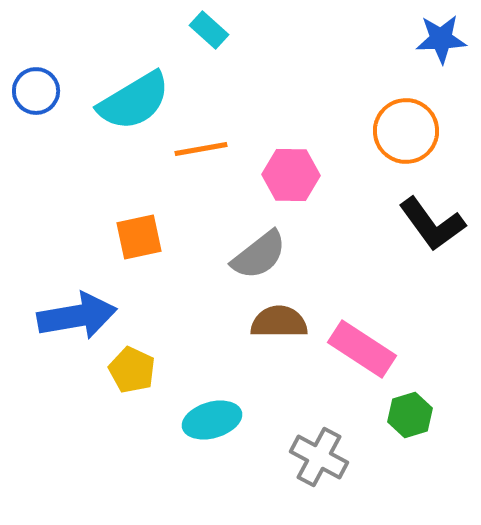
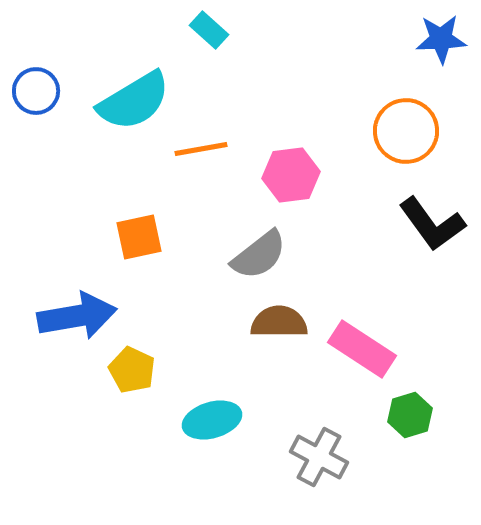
pink hexagon: rotated 8 degrees counterclockwise
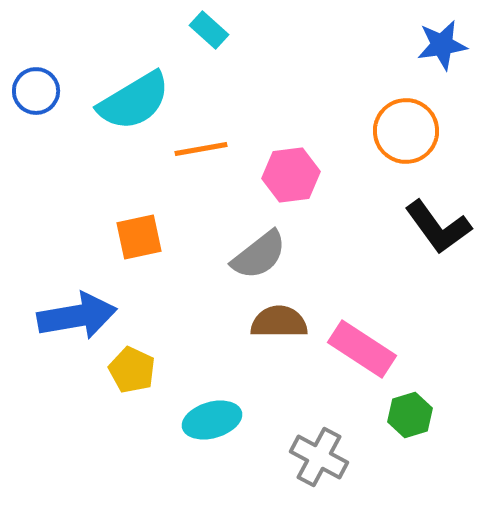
blue star: moved 1 px right, 6 px down; rotated 6 degrees counterclockwise
black L-shape: moved 6 px right, 3 px down
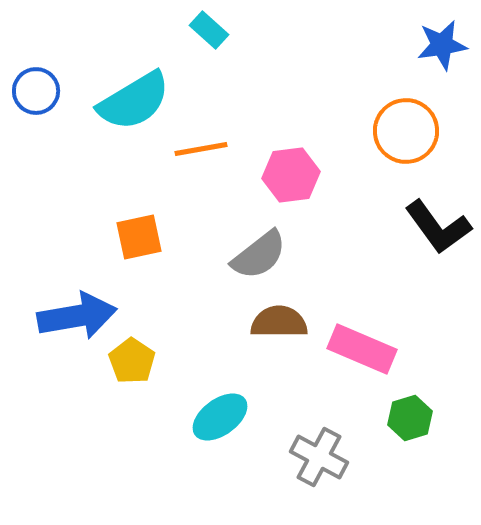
pink rectangle: rotated 10 degrees counterclockwise
yellow pentagon: moved 9 px up; rotated 9 degrees clockwise
green hexagon: moved 3 px down
cyan ellipse: moved 8 px right, 3 px up; rotated 20 degrees counterclockwise
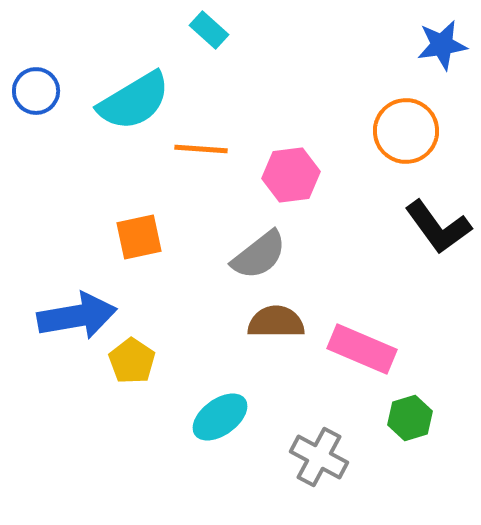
orange line: rotated 14 degrees clockwise
brown semicircle: moved 3 px left
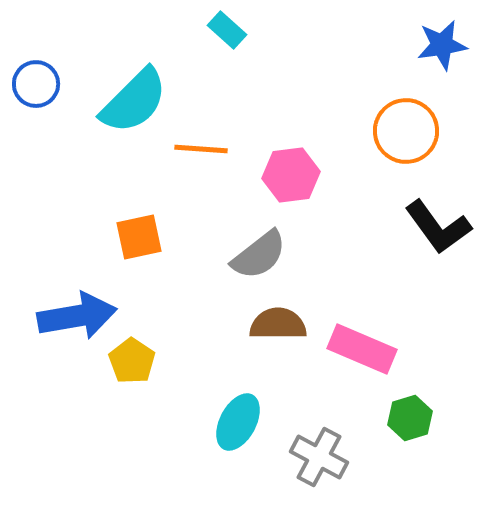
cyan rectangle: moved 18 px right
blue circle: moved 7 px up
cyan semicircle: rotated 14 degrees counterclockwise
brown semicircle: moved 2 px right, 2 px down
cyan ellipse: moved 18 px right, 5 px down; rotated 26 degrees counterclockwise
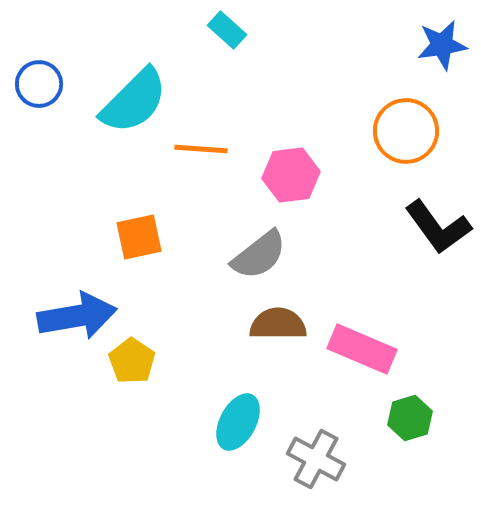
blue circle: moved 3 px right
gray cross: moved 3 px left, 2 px down
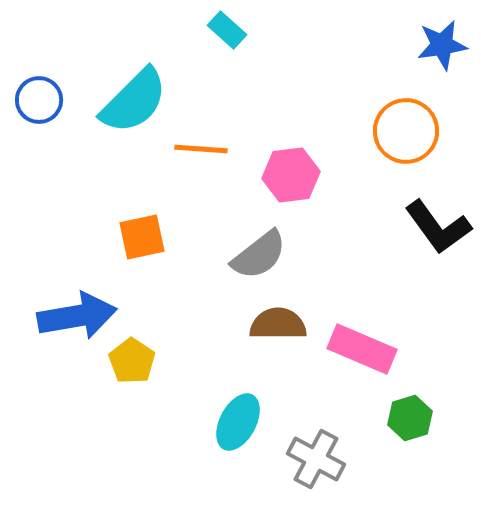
blue circle: moved 16 px down
orange square: moved 3 px right
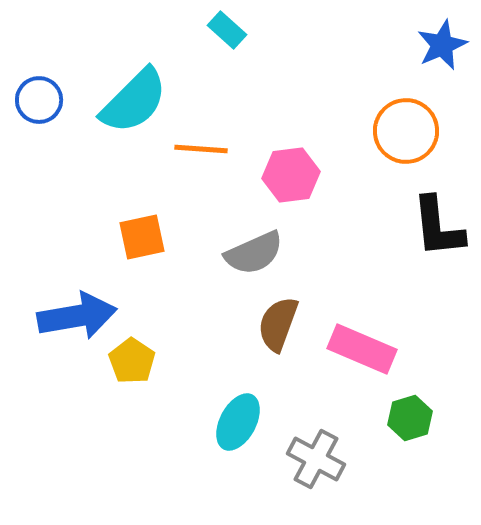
blue star: rotated 15 degrees counterclockwise
black L-shape: rotated 30 degrees clockwise
gray semicircle: moved 5 px left, 2 px up; rotated 14 degrees clockwise
brown semicircle: rotated 70 degrees counterclockwise
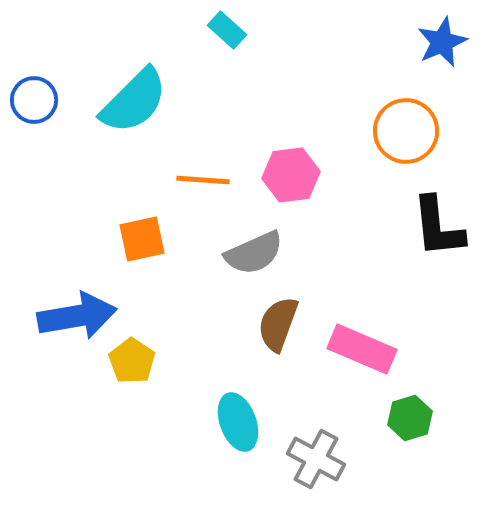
blue star: moved 3 px up
blue circle: moved 5 px left
orange line: moved 2 px right, 31 px down
orange square: moved 2 px down
cyan ellipse: rotated 48 degrees counterclockwise
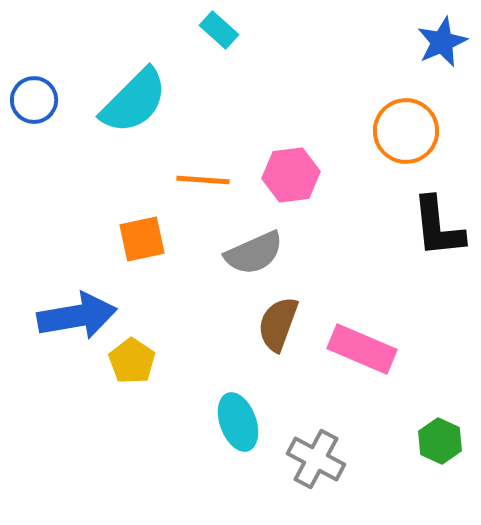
cyan rectangle: moved 8 px left
green hexagon: moved 30 px right, 23 px down; rotated 18 degrees counterclockwise
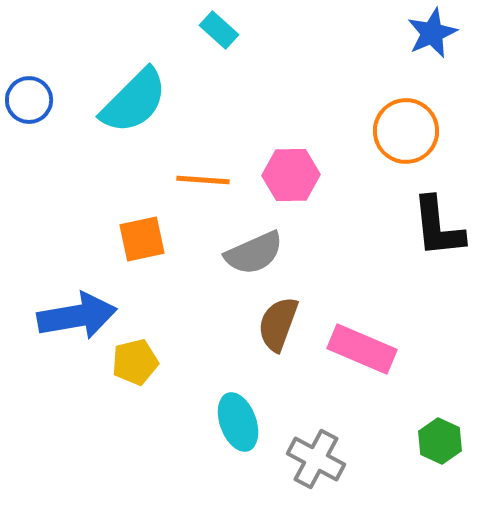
blue star: moved 10 px left, 9 px up
blue circle: moved 5 px left
pink hexagon: rotated 6 degrees clockwise
yellow pentagon: moved 3 px right, 1 px down; rotated 24 degrees clockwise
